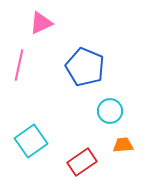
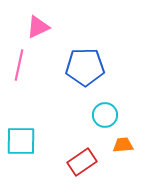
pink triangle: moved 3 px left, 4 px down
blue pentagon: rotated 24 degrees counterclockwise
cyan circle: moved 5 px left, 4 px down
cyan square: moved 10 px left; rotated 36 degrees clockwise
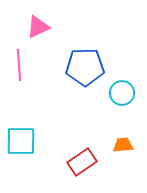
pink line: rotated 16 degrees counterclockwise
cyan circle: moved 17 px right, 22 px up
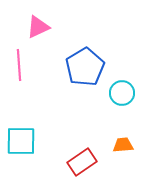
blue pentagon: rotated 30 degrees counterclockwise
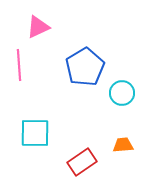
cyan square: moved 14 px right, 8 px up
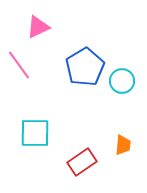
pink line: rotated 32 degrees counterclockwise
cyan circle: moved 12 px up
orange trapezoid: rotated 100 degrees clockwise
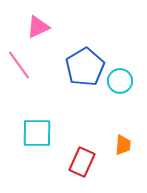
cyan circle: moved 2 px left
cyan square: moved 2 px right
red rectangle: rotated 32 degrees counterclockwise
